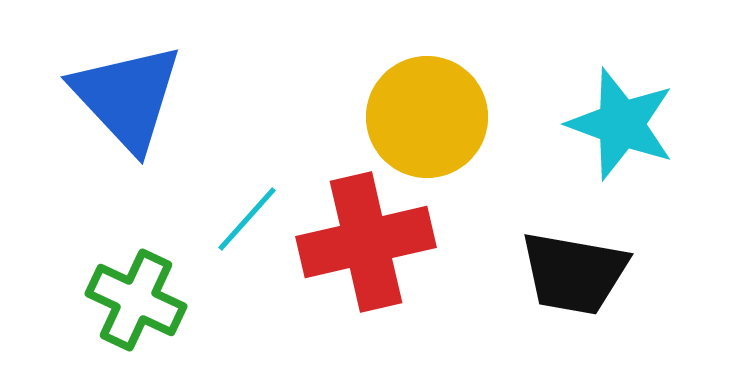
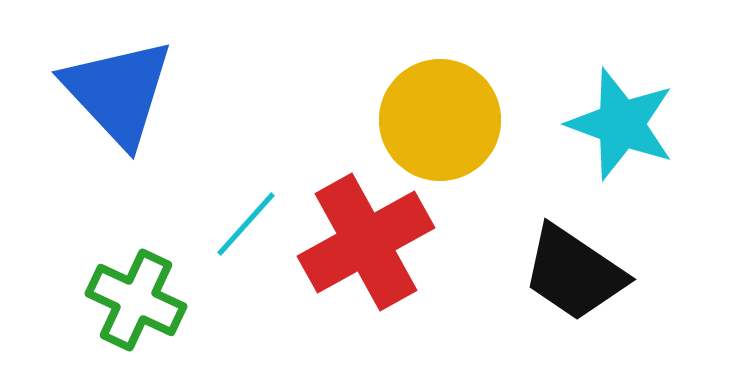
blue triangle: moved 9 px left, 5 px up
yellow circle: moved 13 px right, 3 px down
cyan line: moved 1 px left, 5 px down
red cross: rotated 16 degrees counterclockwise
black trapezoid: rotated 24 degrees clockwise
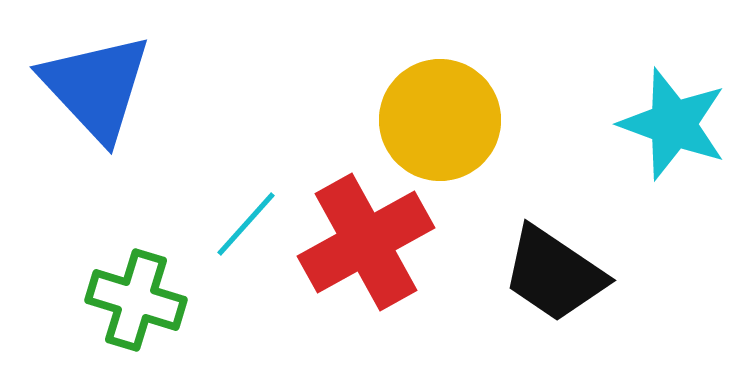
blue triangle: moved 22 px left, 5 px up
cyan star: moved 52 px right
black trapezoid: moved 20 px left, 1 px down
green cross: rotated 8 degrees counterclockwise
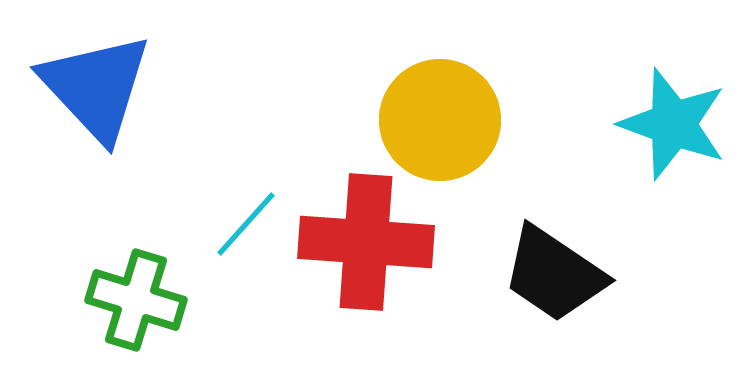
red cross: rotated 33 degrees clockwise
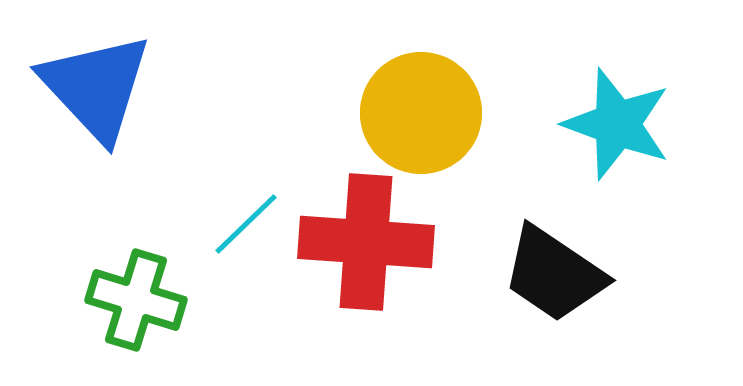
yellow circle: moved 19 px left, 7 px up
cyan star: moved 56 px left
cyan line: rotated 4 degrees clockwise
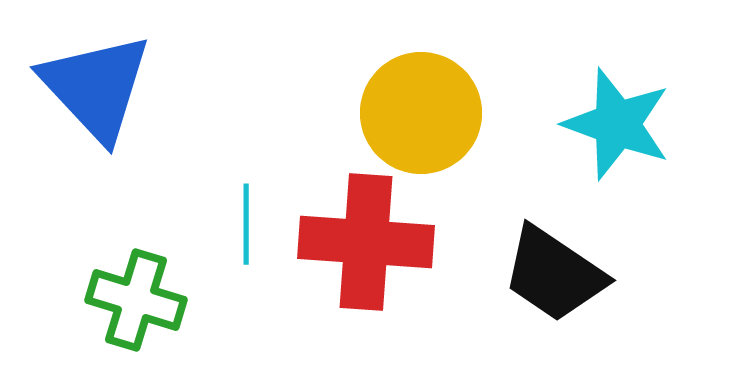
cyan line: rotated 46 degrees counterclockwise
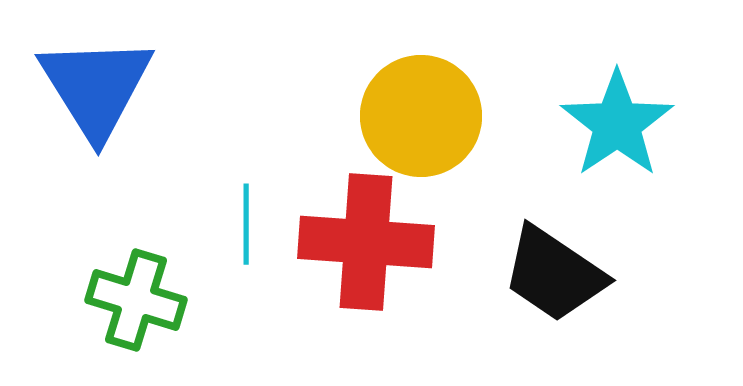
blue triangle: rotated 11 degrees clockwise
yellow circle: moved 3 px down
cyan star: rotated 18 degrees clockwise
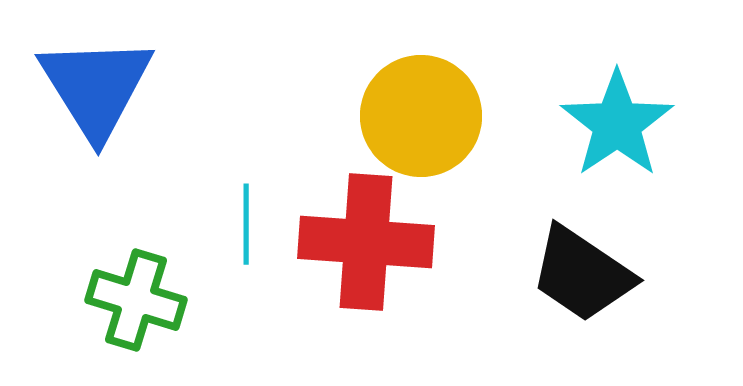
black trapezoid: moved 28 px right
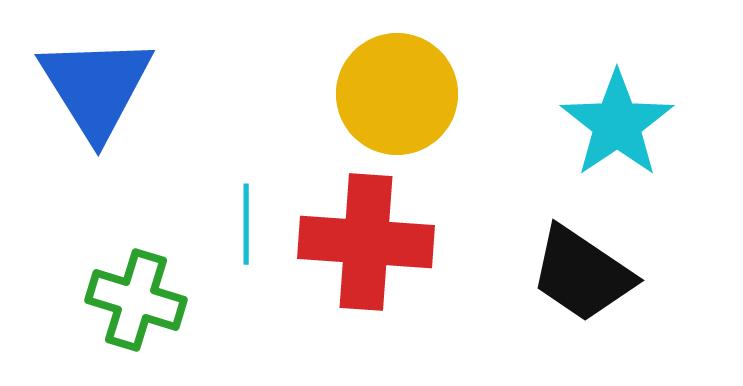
yellow circle: moved 24 px left, 22 px up
